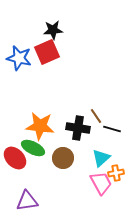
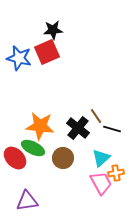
black cross: rotated 30 degrees clockwise
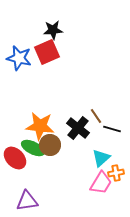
brown circle: moved 13 px left, 13 px up
pink trapezoid: rotated 60 degrees clockwise
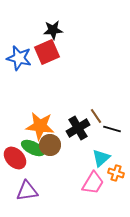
black cross: rotated 20 degrees clockwise
orange cross: rotated 28 degrees clockwise
pink trapezoid: moved 8 px left
purple triangle: moved 10 px up
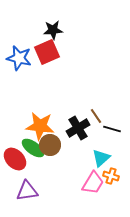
green ellipse: rotated 10 degrees clockwise
red ellipse: moved 1 px down
orange cross: moved 5 px left, 3 px down
